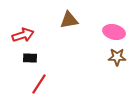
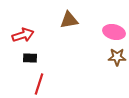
red line: rotated 15 degrees counterclockwise
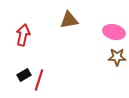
red arrow: rotated 60 degrees counterclockwise
black rectangle: moved 6 px left, 17 px down; rotated 32 degrees counterclockwise
red line: moved 4 px up
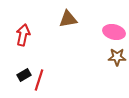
brown triangle: moved 1 px left, 1 px up
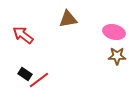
red arrow: rotated 65 degrees counterclockwise
brown star: moved 1 px up
black rectangle: moved 1 px right, 1 px up; rotated 64 degrees clockwise
red line: rotated 35 degrees clockwise
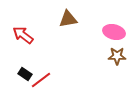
red line: moved 2 px right
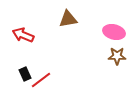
red arrow: rotated 15 degrees counterclockwise
black rectangle: rotated 32 degrees clockwise
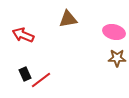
brown star: moved 2 px down
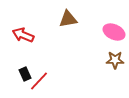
pink ellipse: rotated 10 degrees clockwise
brown star: moved 2 px left, 2 px down
red line: moved 2 px left, 1 px down; rotated 10 degrees counterclockwise
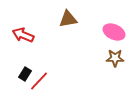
brown star: moved 2 px up
black rectangle: rotated 56 degrees clockwise
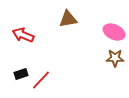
black rectangle: moved 4 px left; rotated 40 degrees clockwise
red line: moved 2 px right, 1 px up
